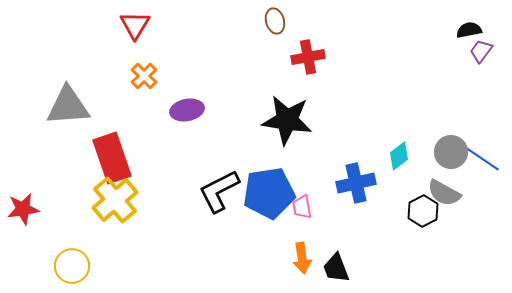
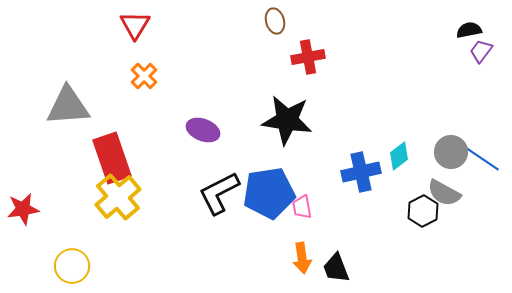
purple ellipse: moved 16 px right, 20 px down; rotated 32 degrees clockwise
blue cross: moved 5 px right, 11 px up
black L-shape: moved 2 px down
yellow cross: moved 3 px right, 3 px up
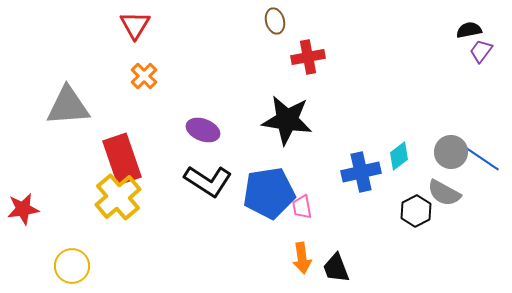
red rectangle: moved 10 px right, 1 px down
black L-shape: moved 11 px left, 12 px up; rotated 120 degrees counterclockwise
black hexagon: moved 7 px left
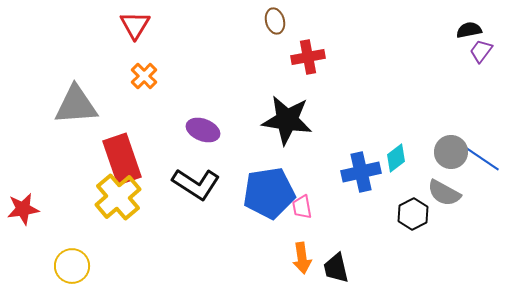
gray triangle: moved 8 px right, 1 px up
cyan diamond: moved 3 px left, 2 px down
black L-shape: moved 12 px left, 3 px down
black hexagon: moved 3 px left, 3 px down
black trapezoid: rotated 8 degrees clockwise
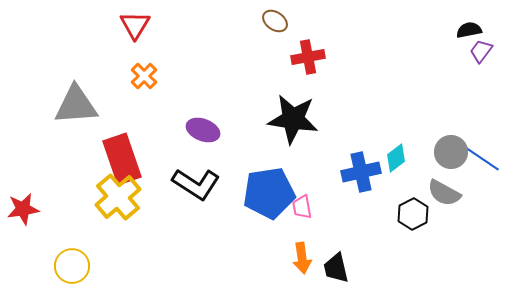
brown ellipse: rotated 40 degrees counterclockwise
black star: moved 6 px right, 1 px up
